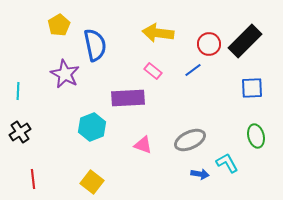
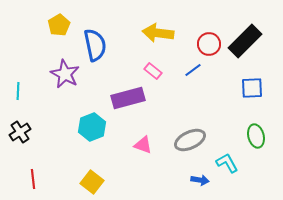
purple rectangle: rotated 12 degrees counterclockwise
blue arrow: moved 6 px down
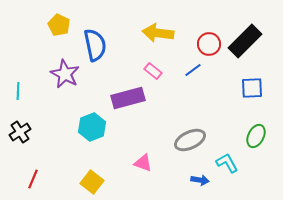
yellow pentagon: rotated 15 degrees counterclockwise
green ellipse: rotated 40 degrees clockwise
pink triangle: moved 18 px down
red line: rotated 30 degrees clockwise
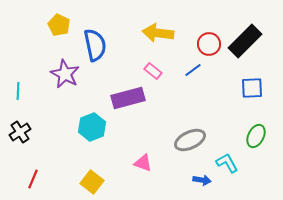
blue arrow: moved 2 px right
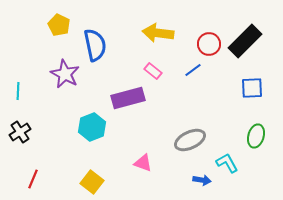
green ellipse: rotated 10 degrees counterclockwise
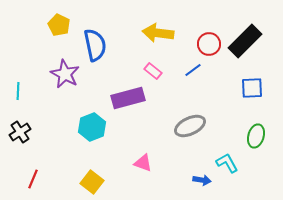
gray ellipse: moved 14 px up
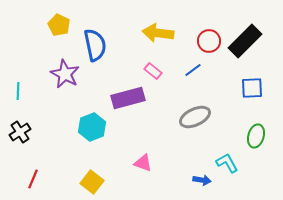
red circle: moved 3 px up
gray ellipse: moved 5 px right, 9 px up
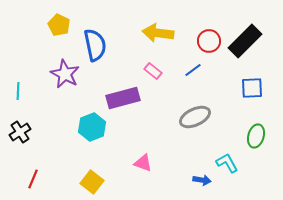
purple rectangle: moved 5 px left
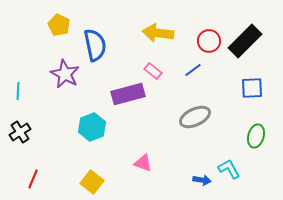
purple rectangle: moved 5 px right, 4 px up
cyan L-shape: moved 2 px right, 6 px down
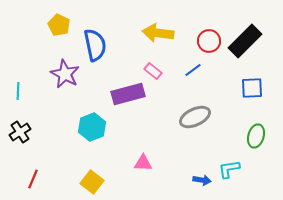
pink triangle: rotated 18 degrees counterclockwise
cyan L-shape: rotated 70 degrees counterclockwise
